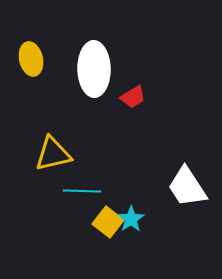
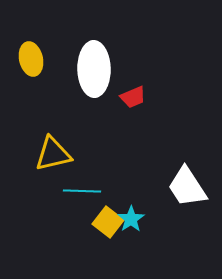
red trapezoid: rotated 8 degrees clockwise
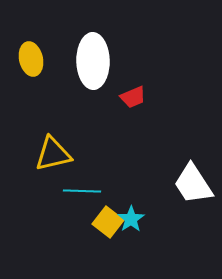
white ellipse: moved 1 px left, 8 px up
white trapezoid: moved 6 px right, 3 px up
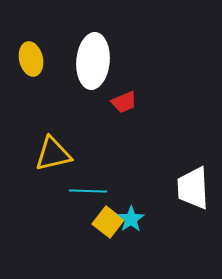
white ellipse: rotated 6 degrees clockwise
red trapezoid: moved 9 px left, 5 px down
white trapezoid: moved 4 px down; rotated 30 degrees clockwise
cyan line: moved 6 px right
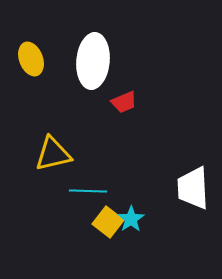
yellow ellipse: rotated 8 degrees counterclockwise
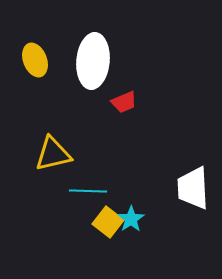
yellow ellipse: moved 4 px right, 1 px down
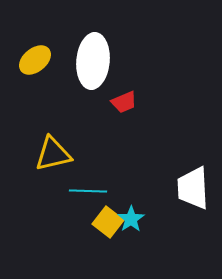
yellow ellipse: rotated 72 degrees clockwise
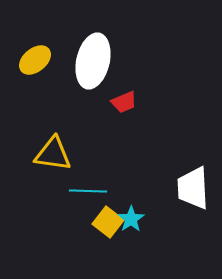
white ellipse: rotated 8 degrees clockwise
yellow triangle: rotated 21 degrees clockwise
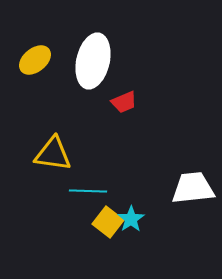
white trapezoid: rotated 87 degrees clockwise
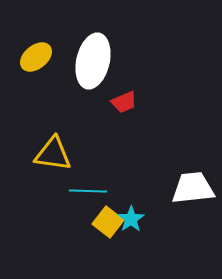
yellow ellipse: moved 1 px right, 3 px up
